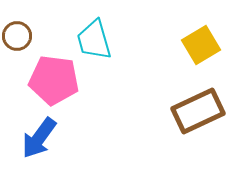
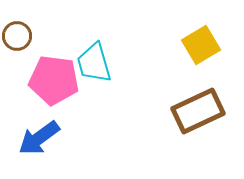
cyan trapezoid: moved 23 px down
blue arrow: rotated 18 degrees clockwise
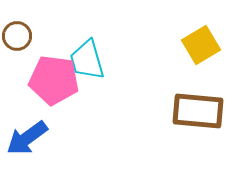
cyan trapezoid: moved 7 px left, 3 px up
brown rectangle: rotated 30 degrees clockwise
blue arrow: moved 12 px left
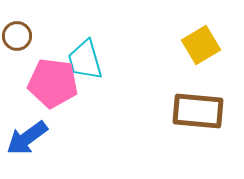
cyan trapezoid: moved 2 px left
pink pentagon: moved 1 px left, 3 px down
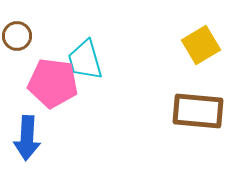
blue arrow: rotated 51 degrees counterclockwise
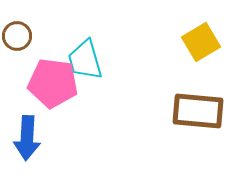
yellow square: moved 3 px up
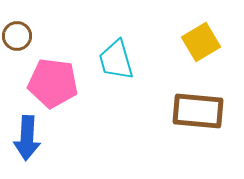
cyan trapezoid: moved 31 px right
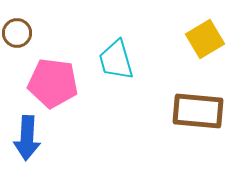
brown circle: moved 3 px up
yellow square: moved 4 px right, 3 px up
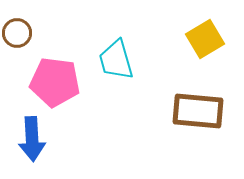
pink pentagon: moved 2 px right, 1 px up
blue arrow: moved 5 px right, 1 px down; rotated 6 degrees counterclockwise
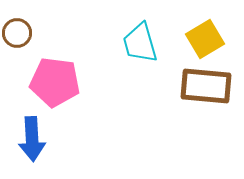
cyan trapezoid: moved 24 px right, 17 px up
brown rectangle: moved 8 px right, 25 px up
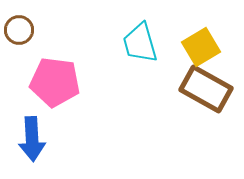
brown circle: moved 2 px right, 3 px up
yellow square: moved 4 px left, 8 px down
brown rectangle: moved 3 px down; rotated 24 degrees clockwise
